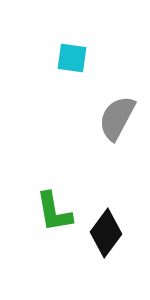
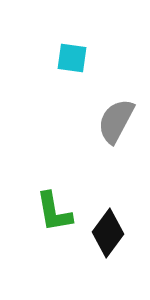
gray semicircle: moved 1 px left, 3 px down
black diamond: moved 2 px right
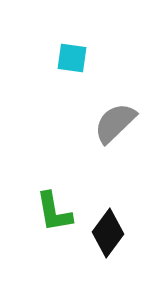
gray semicircle: moved 1 px left, 2 px down; rotated 18 degrees clockwise
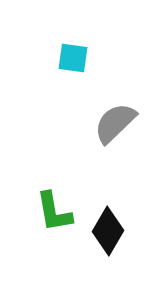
cyan square: moved 1 px right
black diamond: moved 2 px up; rotated 6 degrees counterclockwise
